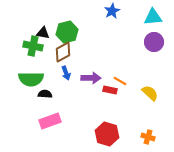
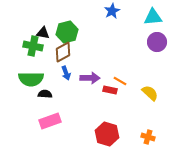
purple circle: moved 3 px right
purple arrow: moved 1 px left
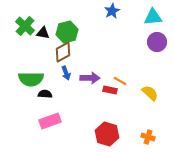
green cross: moved 8 px left, 20 px up; rotated 30 degrees clockwise
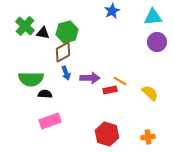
red rectangle: rotated 24 degrees counterclockwise
orange cross: rotated 24 degrees counterclockwise
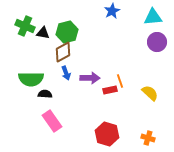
green cross: rotated 18 degrees counterclockwise
orange line: rotated 40 degrees clockwise
pink rectangle: moved 2 px right; rotated 75 degrees clockwise
orange cross: moved 1 px down; rotated 24 degrees clockwise
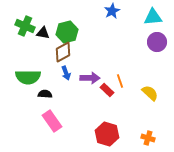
green semicircle: moved 3 px left, 2 px up
red rectangle: moved 3 px left; rotated 56 degrees clockwise
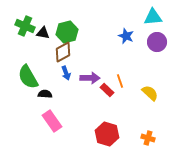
blue star: moved 14 px right, 25 px down; rotated 21 degrees counterclockwise
green semicircle: rotated 60 degrees clockwise
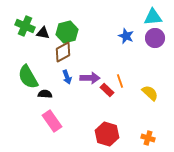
purple circle: moved 2 px left, 4 px up
blue arrow: moved 1 px right, 4 px down
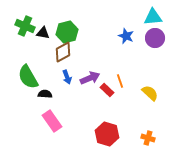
purple arrow: rotated 24 degrees counterclockwise
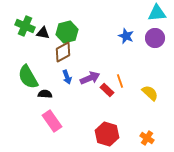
cyan triangle: moved 4 px right, 4 px up
orange cross: moved 1 px left; rotated 16 degrees clockwise
